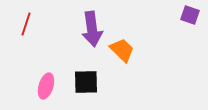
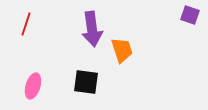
orange trapezoid: rotated 28 degrees clockwise
black square: rotated 8 degrees clockwise
pink ellipse: moved 13 px left
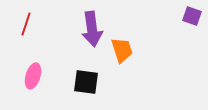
purple square: moved 2 px right, 1 px down
pink ellipse: moved 10 px up
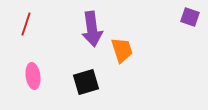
purple square: moved 2 px left, 1 px down
pink ellipse: rotated 25 degrees counterclockwise
black square: rotated 24 degrees counterclockwise
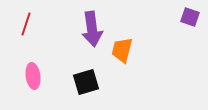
orange trapezoid: rotated 148 degrees counterclockwise
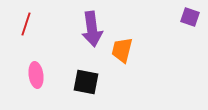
pink ellipse: moved 3 px right, 1 px up
black square: rotated 28 degrees clockwise
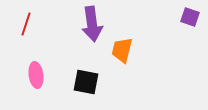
purple arrow: moved 5 px up
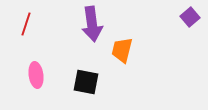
purple square: rotated 30 degrees clockwise
